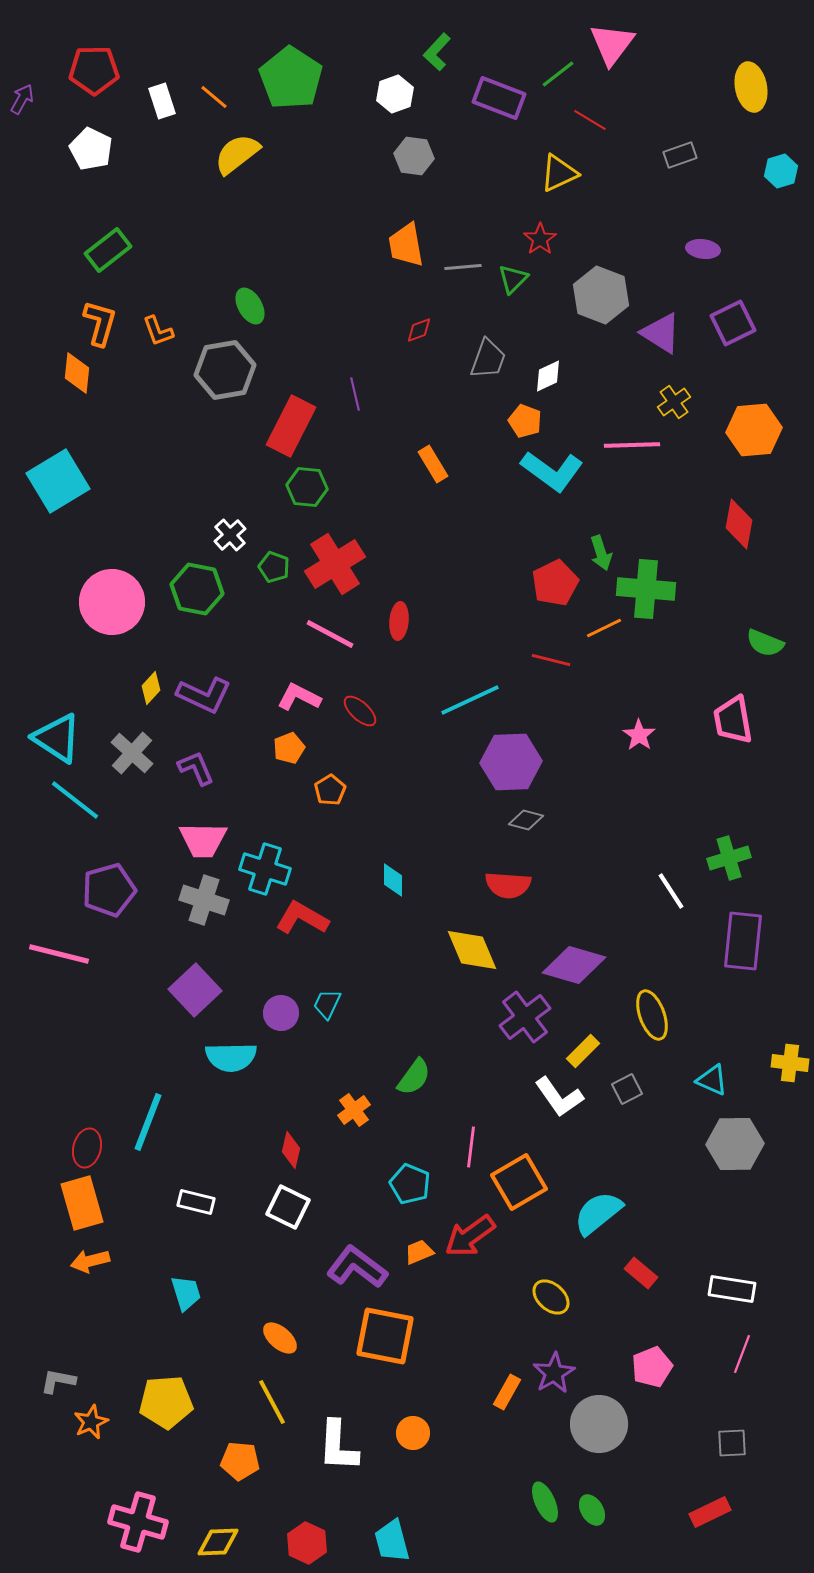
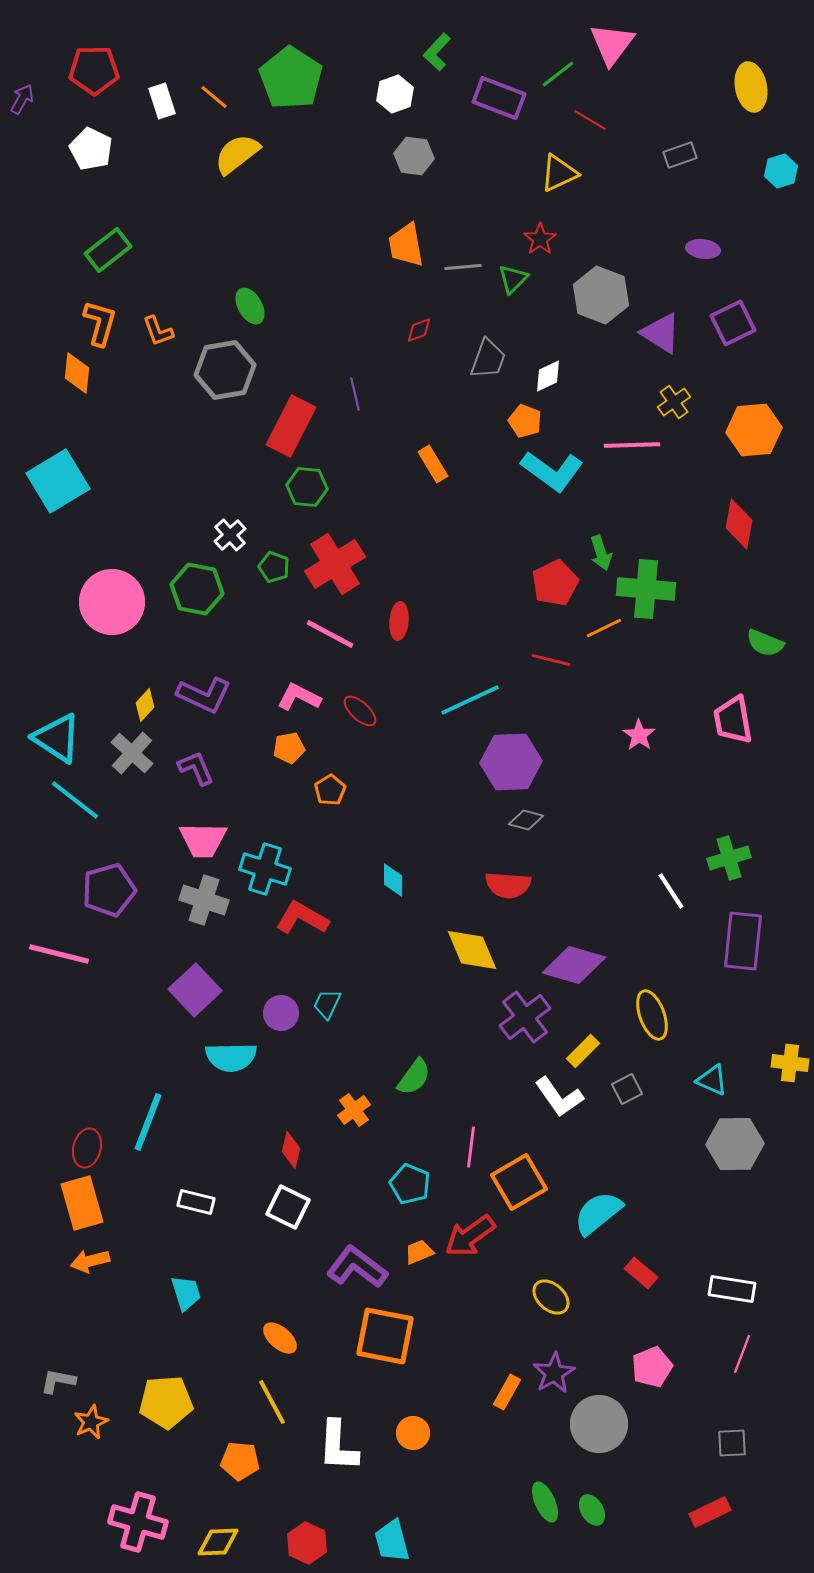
yellow diamond at (151, 688): moved 6 px left, 17 px down
orange pentagon at (289, 748): rotated 12 degrees clockwise
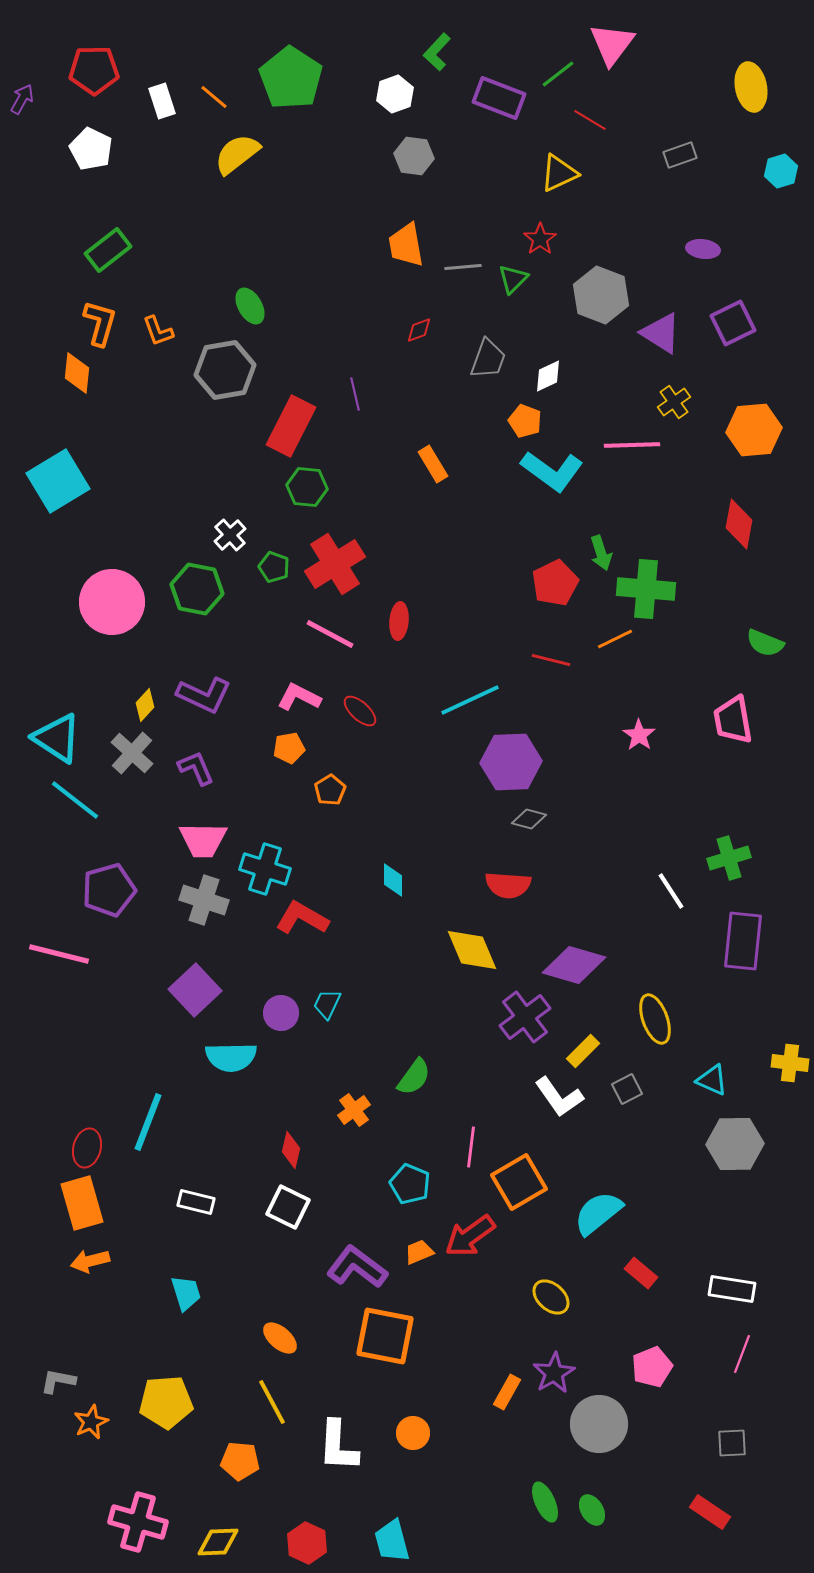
orange line at (604, 628): moved 11 px right, 11 px down
gray diamond at (526, 820): moved 3 px right, 1 px up
yellow ellipse at (652, 1015): moved 3 px right, 4 px down
red rectangle at (710, 1512): rotated 60 degrees clockwise
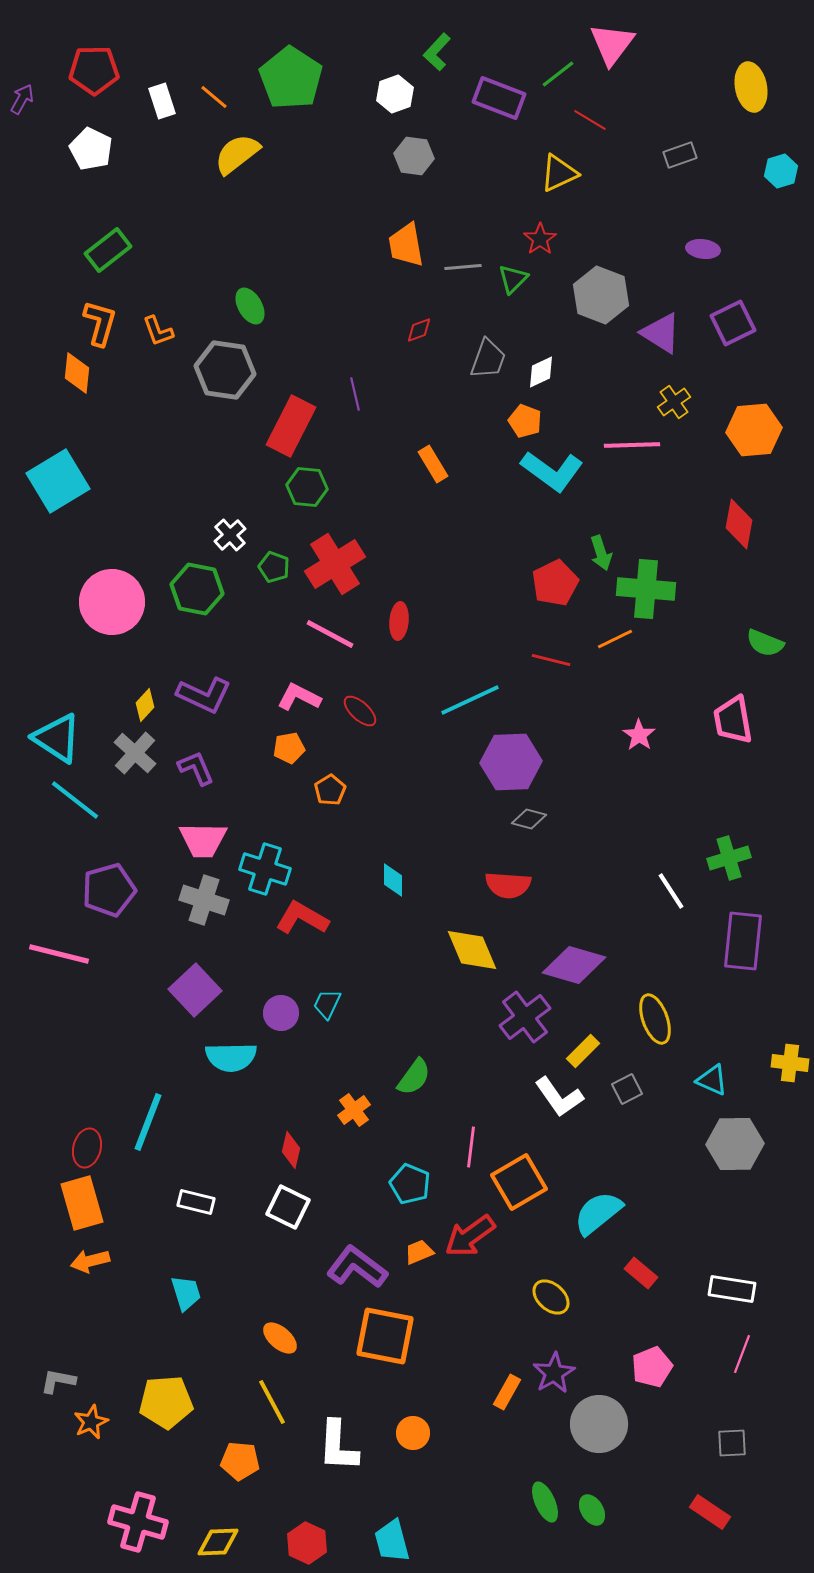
gray hexagon at (225, 370): rotated 18 degrees clockwise
white diamond at (548, 376): moved 7 px left, 4 px up
gray cross at (132, 753): moved 3 px right
